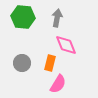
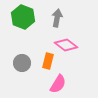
green hexagon: rotated 15 degrees clockwise
pink diamond: rotated 30 degrees counterclockwise
orange rectangle: moved 2 px left, 2 px up
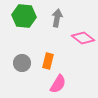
green hexagon: moved 1 px right, 1 px up; rotated 15 degrees counterclockwise
pink diamond: moved 17 px right, 7 px up
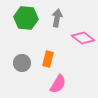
green hexagon: moved 2 px right, 2 px down
orange rectangle: moved 2 px up
